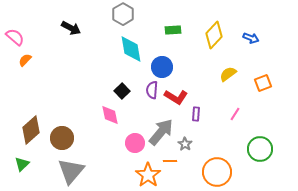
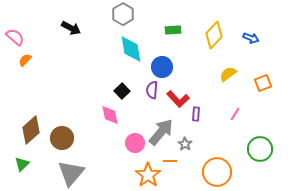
red L-shape: moved 2 px right, 2 px down; rotated 15 degrees clockwise
gray triangle: moved 2 px down
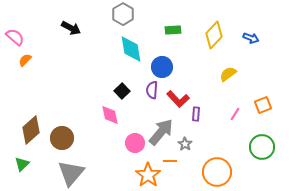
orange square: moved 22 px down
green circle: moved 2 px right, 2 px up
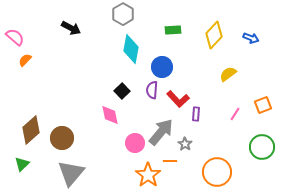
cyan diamond: rotated 20 degrees clockwise
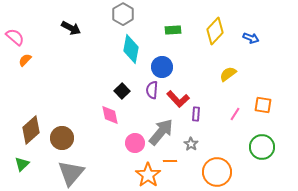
yellow diamond: moved 1 px right, 4 px up
orange square: rotated 30 degrees clockwise
gray star: moved 6 px right
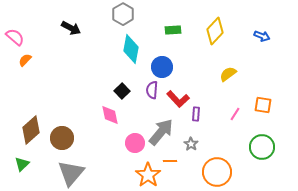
blue arrow: moved 11 px right, 2 px up
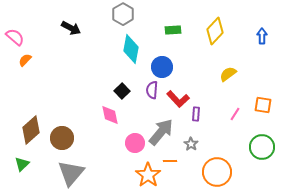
blue arrow: rotated 112 degrees counterclockwise
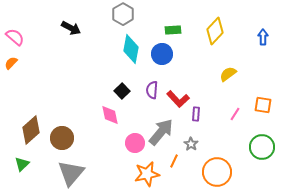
blue arrow: moved 1 px right, 1 px down
orange semicircle: moved 14 px left, 3 px down
blue circle: moved 13 px up
orange line: moved 4 px right; rotated 64 degrees counterclockwise
orange star: moved 1 px left, 1 px up; rotated 25 degrees clockwise
